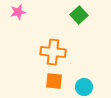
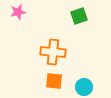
green square: moved 1 px down; rotated 24 degrees clockwise
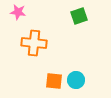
pink star: rotated 21 degrees clockwise
orange cross: moved 19 px left, 9 px up
cyan circle: moved 8 px left, 7 px up
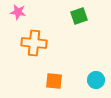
cyan circle: moved 20 px right
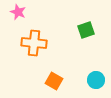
pink star: rotated 14 degrees clockwise
green square: moved 7 px right, 14 px down
orange square: rotated 24 degrees clockwise
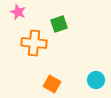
green square: moved 27 px left, 6 px up
orange square: moved 2 px left, 3 px down
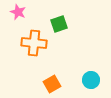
cyan circle: moved 5 px left
orange square: rotated 30 degrees clockwise
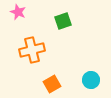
green square: moved 4 px right, 3 px up
orange cross: moved 2 px left, 7 px down; rotated 20 degrees counterclockwise
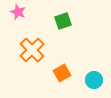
orange cross: rotated 30 degrees counterclockwise
cyan circle: moved 3 px right
orange square: moved 10 px right, 11 px up
